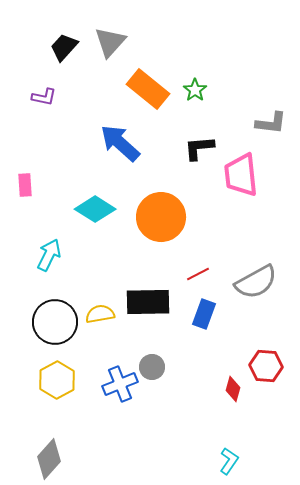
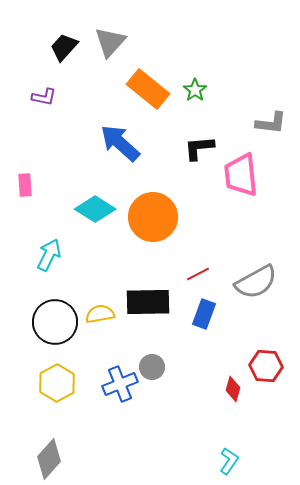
orange circle: moved 8 px left
yellow hexagon: moved 3 px down
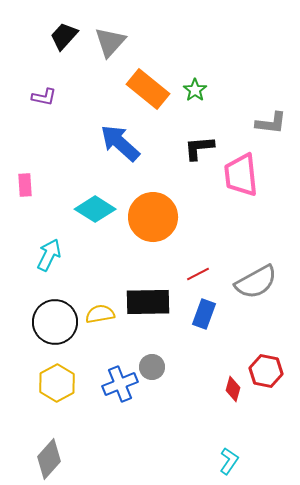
black trapezoid: moved 11 px up
red hexagon: moved 5 px down; rotated 8 degrees clockwise
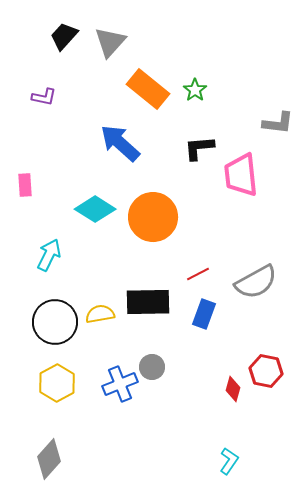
gray L-shape: moved 7 px right
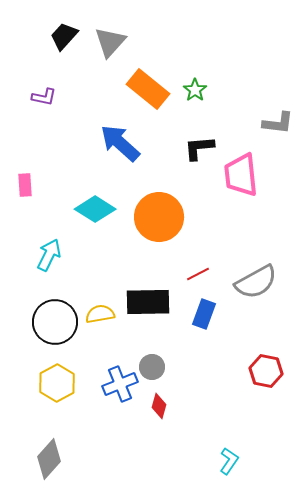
orange circle: moved 6 px right
red diamond: moved 74 px left, 17 px down
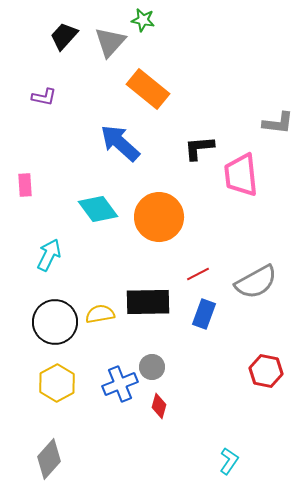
green star: moved 52 px left, 70 px up; rotated 25 degrees counterclockwise
cyan diamond: moved 3 px right; rotated 21 degrees clockwise
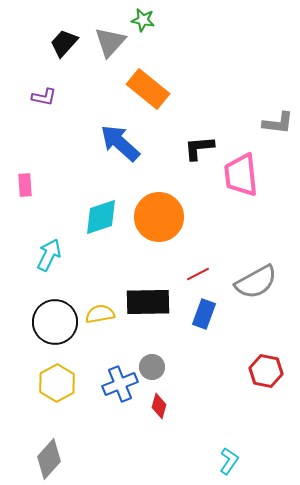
black trapezoid: moved 7 px down
cyan diamond: moved 3 px right, 8 px down; rotated 72 degrees counterclockwise
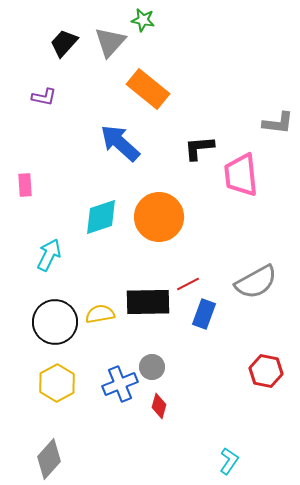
red line: moved 10 px left, 10 px down
